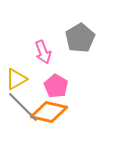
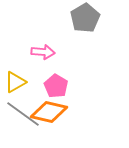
gray pentagon: moved 5 px right, 20 px up
pink arrow: rotated 65 degrees counterclockwise
yellow triangle: moved 1 px left, 3 px down
gray line: moved 7 px down; rotated 9 degrees counterclockwise
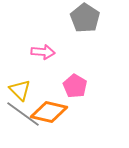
gray pentagon: rotated 8 degrees counterclockwise
yellow triangle: moved 5 px right, 8 px down; rotated 45 degrees counterclockwise
pink pentagon: moved 19 px right
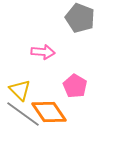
gray pentagon: moved 5 px left; rotated 12 degrees counterclockwise
orange diamond: rotated 42 degrees clockwise
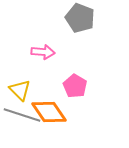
gray line: moved 1 px left, 1 px down; rotated 18 degrees counterclockwise
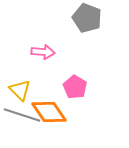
gray pentagon: moved 7 px right
pink pentagon: moved 1 px down
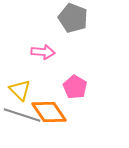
gray pentagon: moved 14 px left
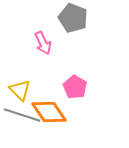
pink arrow: moved 9 px up; rotated 60 degrees clockwise
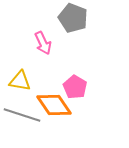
yellow triangle: moved 9 px up; rotated 35 degrees counterclockwise
orange diamond: moved 5 px right, 7 px up
